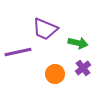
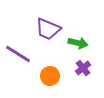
purple trapezoid: moved 3 px right
purple line: moved 2 px down; rotated 44 degrees clockwise
orange circle: moved 5 px left, 2 px down
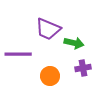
green arrow: moved 4 px left
purple line: rotated 32 degrees counterclockwise
purple cross: rotated 28 degrees clockwise
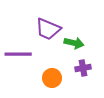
orange circle: moved 2 px right, 2 px down
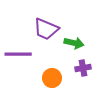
purple trapezoid: moved 2 px left
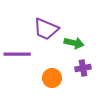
purple line: moved 1 px left
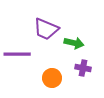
purple cross: rotated 21 degrees clockwise
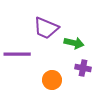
purple trapezoid: moved 1 px up
orange circle: moved 2 px down
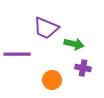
green arrow: moved 1 px down
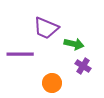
purple line: moved 3 px right
purple cross: moved 2 px up; rotated 21 degrees clockwise
orange circle: moved 3 px down
